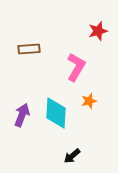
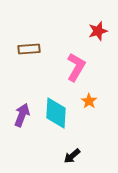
orange star: rotated 21 degrees counterclockwise
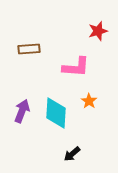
pink L-shape: rotated 64 degrees clockwise
purple arrow: moved 4 px up
black arrow: moved 2 px up
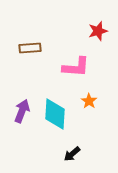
brown rectangle: moved 1 px right, 1 px up
cyan diamond: moved 1 px left, 1 px down
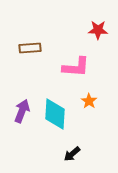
red star: moved 1 px up; rotated 18 degrees clockwise
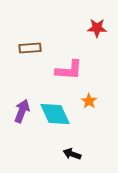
red star: moved 1 px left, 2 px up
pink L-shape: moved 7 px left, 3 px down
cyan diamond: rotated 28 degrees counterclockwise
black arrow: rotated 60 degrees clockwise
